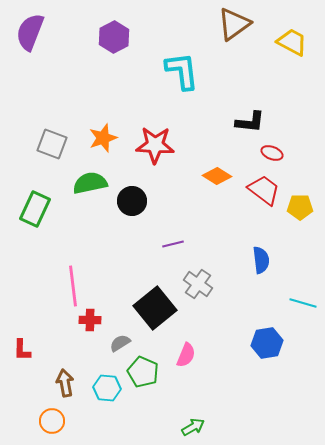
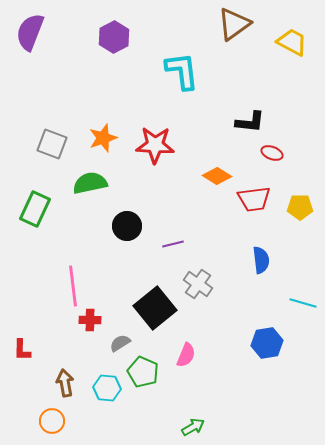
red trapezoid: moved 10 px left, 9 px down; rotated 136 degrees clockwise
black circle: moved 5 px left, 25 px down
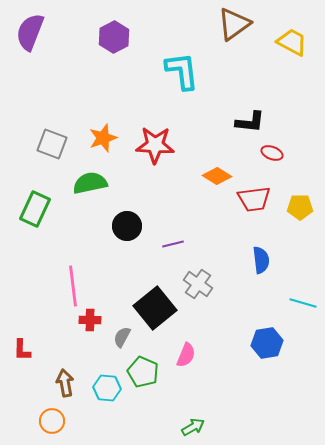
gray semicircle: moved 2 px right, 6 px up; rotated 30 degrees counterclockwise
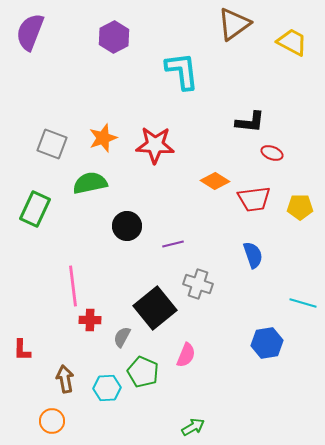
orange diamond: moved 2 px left, 5 px down
blue semicircle: moved 8 px left, 5 px up; rotated 12 degrees counterclockwise
gray cross: rotated 16 degrees counterclockwise
brown arrow: moved 4 px up
cyan hexagon: rotated 8 degrees counterclockwise
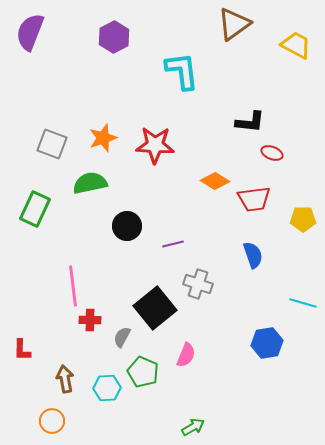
yellow trapezoid: moved 4 px right, 3 px down
yellow pentagon: moved 3 px right, 12 px down
